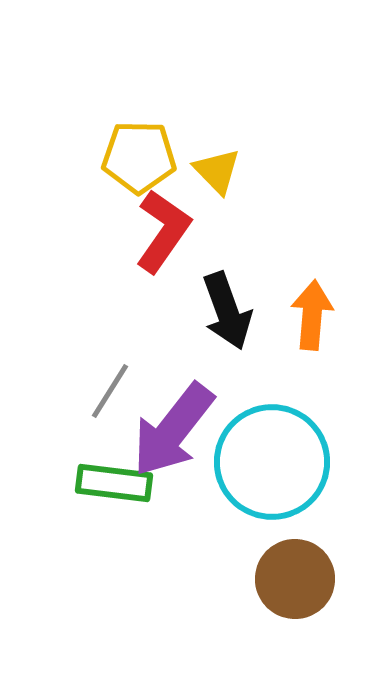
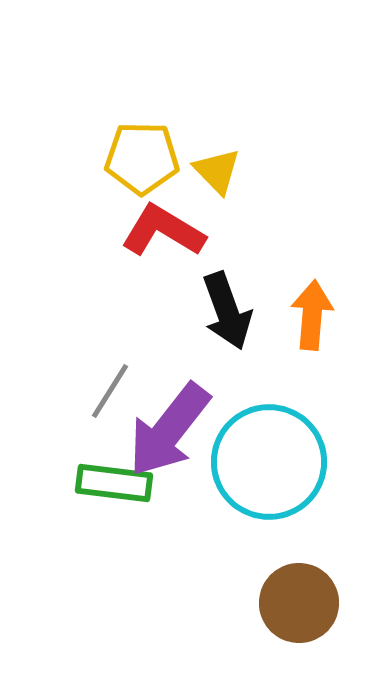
yellow pentagon: moved 3 px right, 1 px down
red L-shape: rotated 94 degrees counterclockwise
purple arrow: moved 4 px left
cyan circle: moved 3 px left
brown circle: moved 4 px right, 24 px down
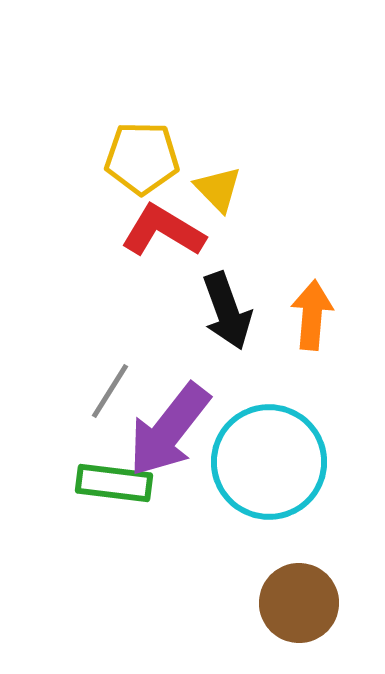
yellow triangle: moved 1 px right, 18 px down
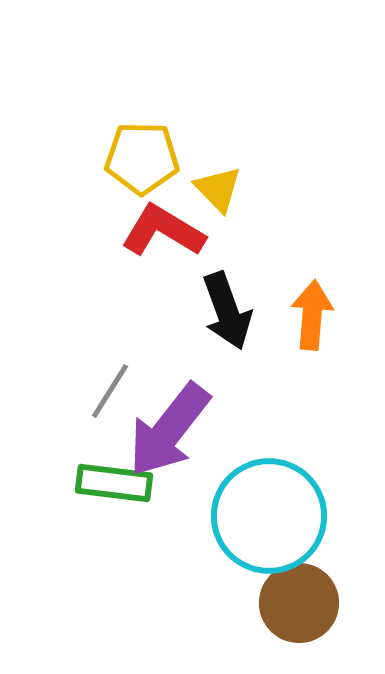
cyan circle: moved 54 px down
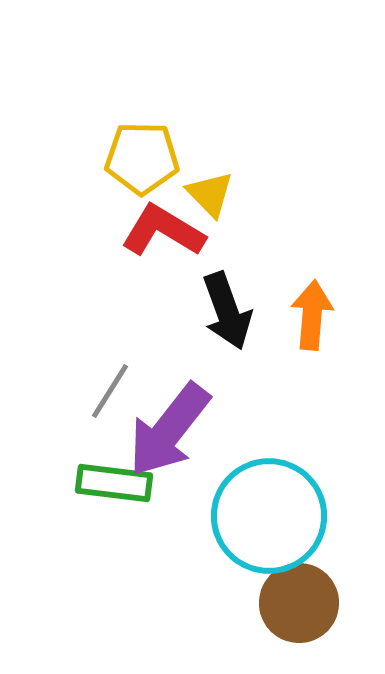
yellow triangle: moved 8 px left, 5 px down
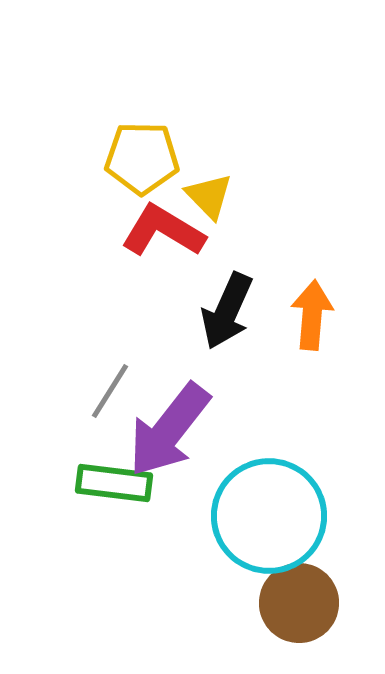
yellow triangle: moved 1 px left, 2 px down
black arrow: rotated 44 degrees clockwise
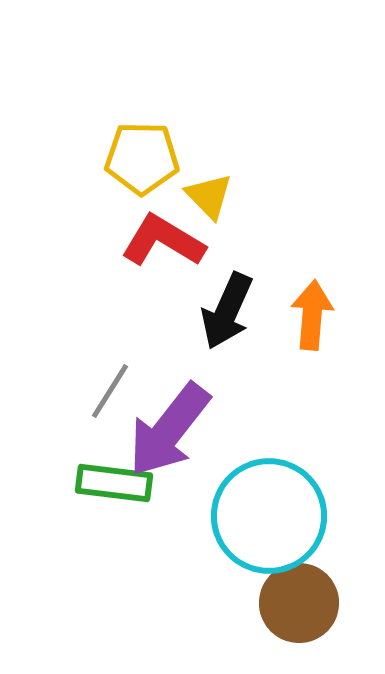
red L-shape: moved 10 px down
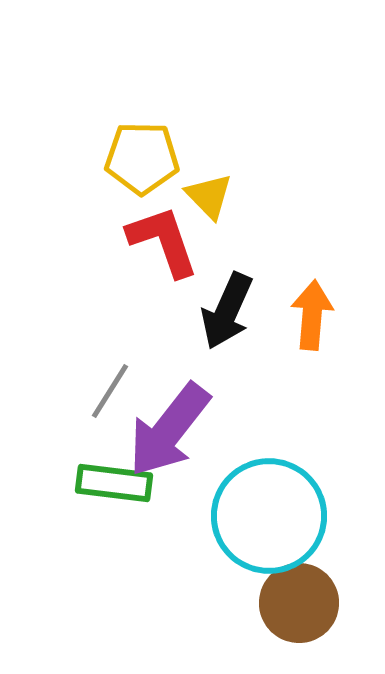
red L-shape: rotated 40 degrees clockwise
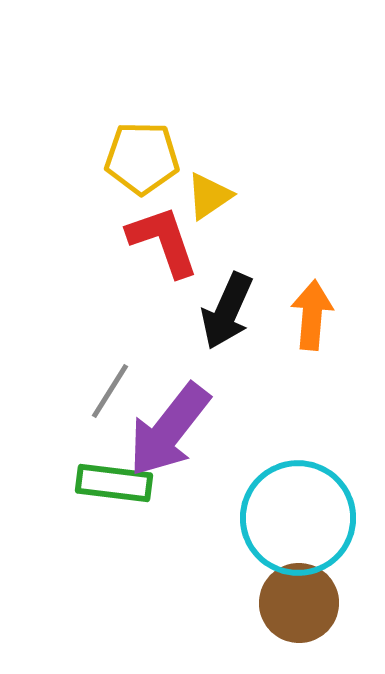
yellow triangle: rotated 40 degrees clockwise
cyan circle: moved 29 px right, 2 px down
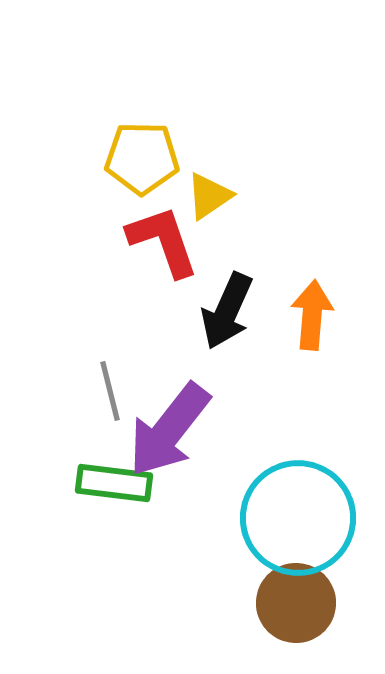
gray line: rotated 46 degrees counterclockwise
brown circle: moved 3 px left
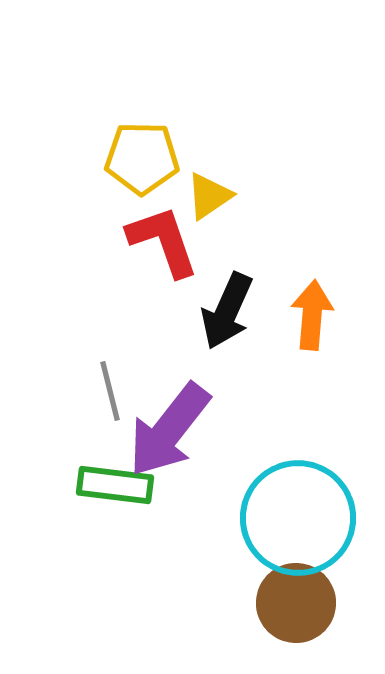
green rectangle: moved 1 px right, 2 px down
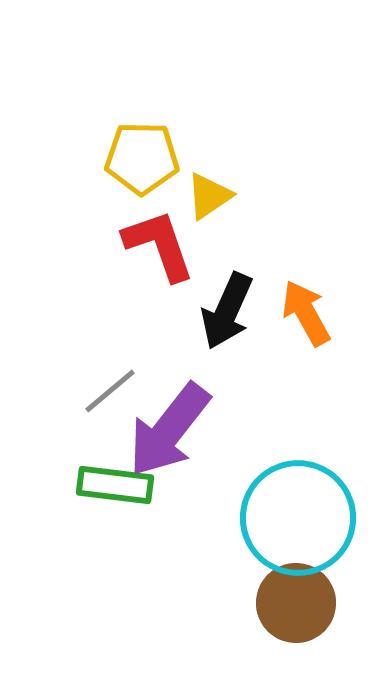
red L-shape: moved 4 px left, 4 px down
orange arrow: moved 6 px left, 2 px up; rotated 34 degrees counterclockwise
gray line: rotated 64 degrees clockwise
